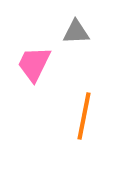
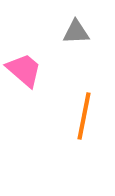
pink trapezoid: moved 10 px left, 6 px down; rotated 105 degrees clockwise
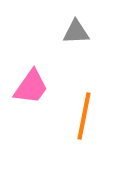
pink trapezoid: moved 7 px right, 17 px down; rotated 84 degrees clockwise
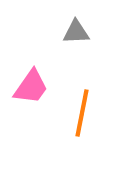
orange line: moved 2 px left, 3 px up
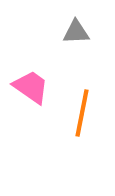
pink trapezoid: rotated 90 degrees counterclockwise
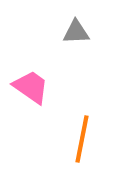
orange line: moved 26 px down
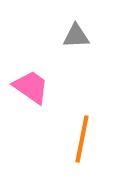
gray triangle: moved 4 px down
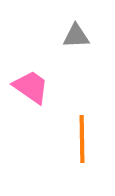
orange line: rotated 12 degrees counterclockwise
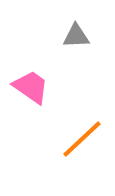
orange line: rotated 48 degrees clockwise
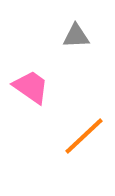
orange line: moved 2 px right, 3 px up
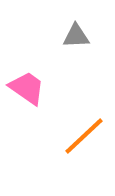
pink trapezoid: moved 4 px left, 1 px down
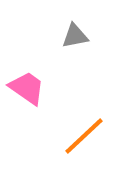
gray triangle: moved 1 px left; rotated 8 degrees counterclockwise
